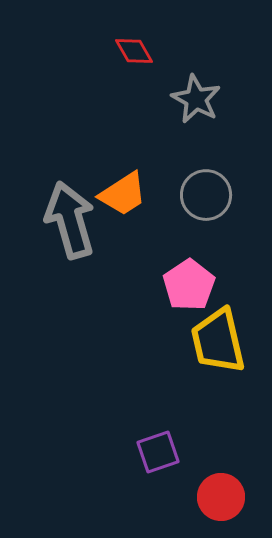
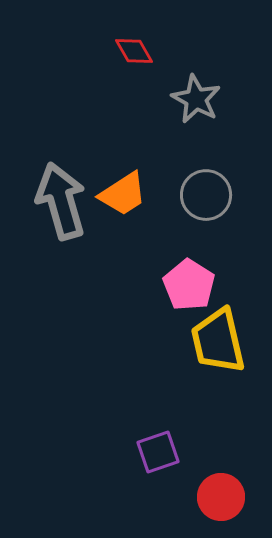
gray arrow: moved 9 px left, 19 px up
pink pentagon: rotated 6 degrees counterclockwise
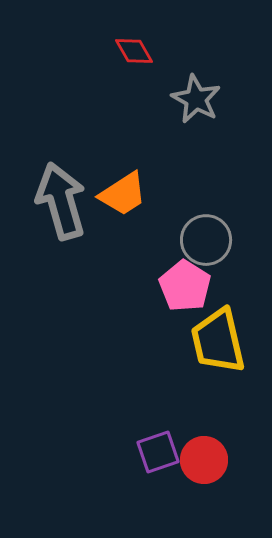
gray circle: moved 45 px down
pink pentagon: moved 4 px left, 1 px down
red circle: moved 17 px left, 37 px up
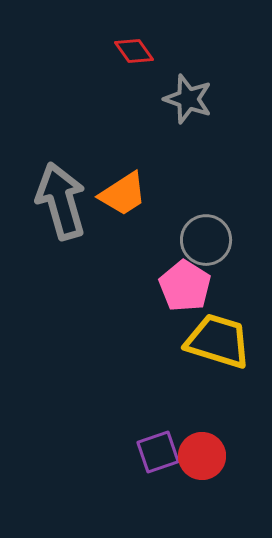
red diamond: rotated 6 degrees counterclockwise
gray star: moved 8 px left; rotated 9 degrees counterclockwise
yellow trapezoid: rotated 120 degrees clockwise
red circle: moved 2 px left, 4 px up
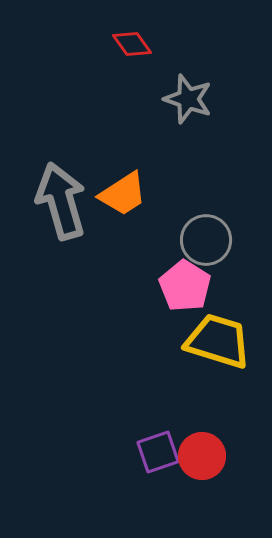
red diamond: moved 2 px left, 7 px up
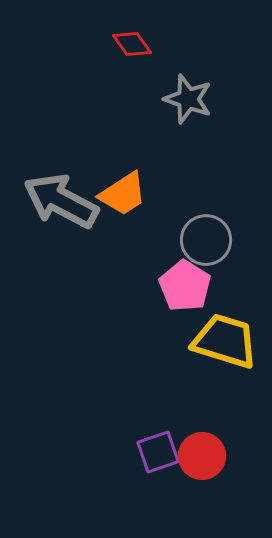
gray arrow: rotated 46 degrees counterclockwise
yellow trapezoid: moved 7 px right
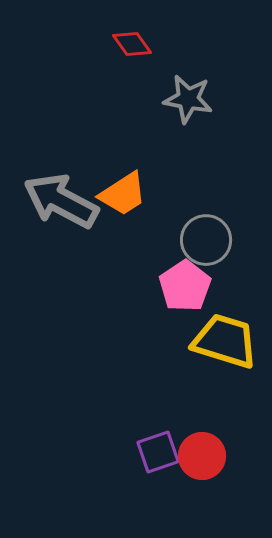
gray star: rotated 9 degrees counterclockwise
pink pentagon: rotated 6 degrees clockwise
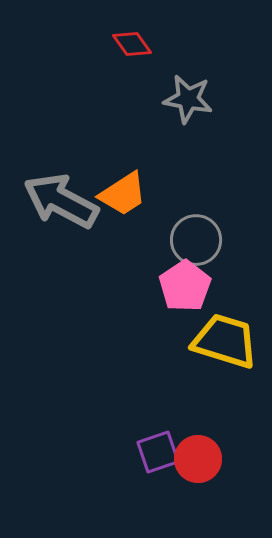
gray circle: moved 10 px left
red circle: moved 4 px left, 3 px down
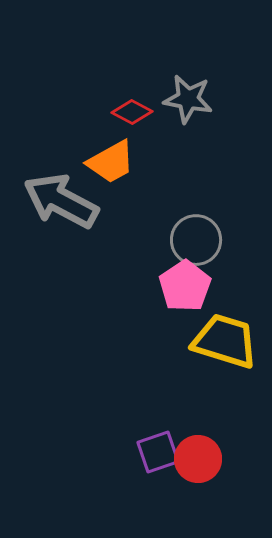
red diamond: moved 68 px down; rotated 27 degrees counterclockwise
orange trapezoid: moved 12 px left, 32 px up; rotated 4 degrees clockwise
